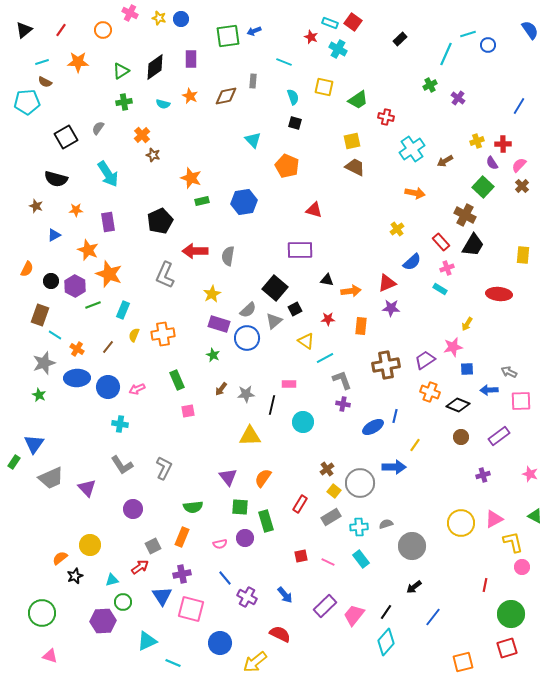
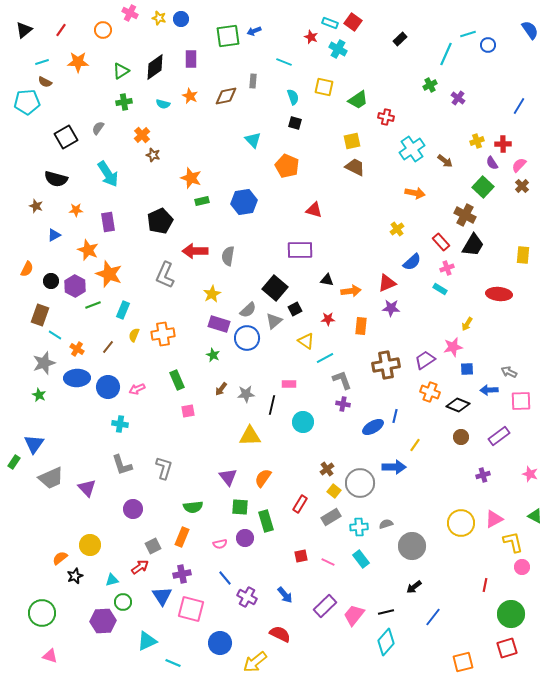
brown arrow at (445, 161): rotated 112 degrees counterclockwise
gray L-shape at (122, 465): rotated 15 degrees clockwise
gray L-shape at (164, 468): rotated 10 degrees counterclockwise
black line at (386, 612): rotated 42 degrees clockwise
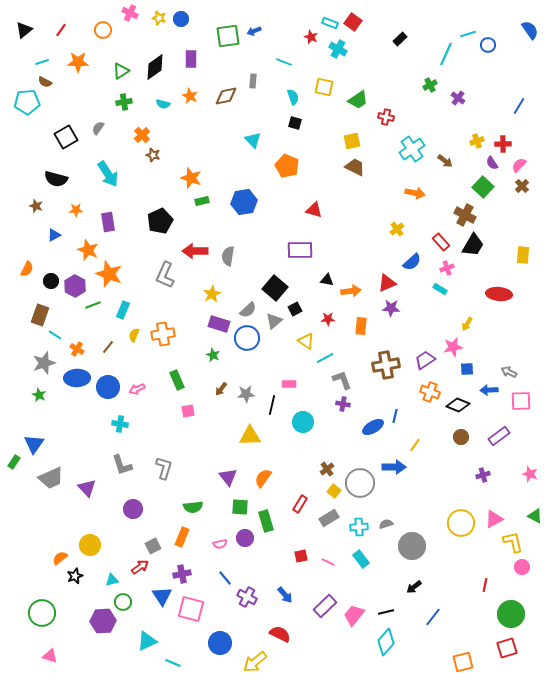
gray rectangle at (331, 517): moved 2 px left, 1 px down
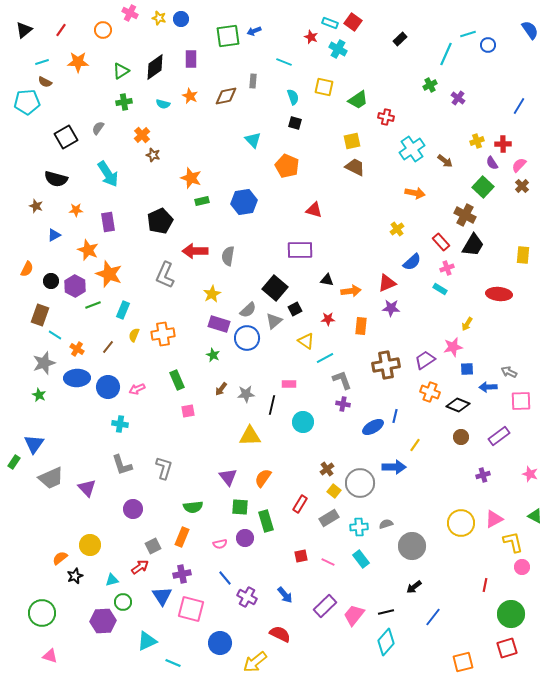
blue arrow at (489, 390): moved 1 px left, 3 px up
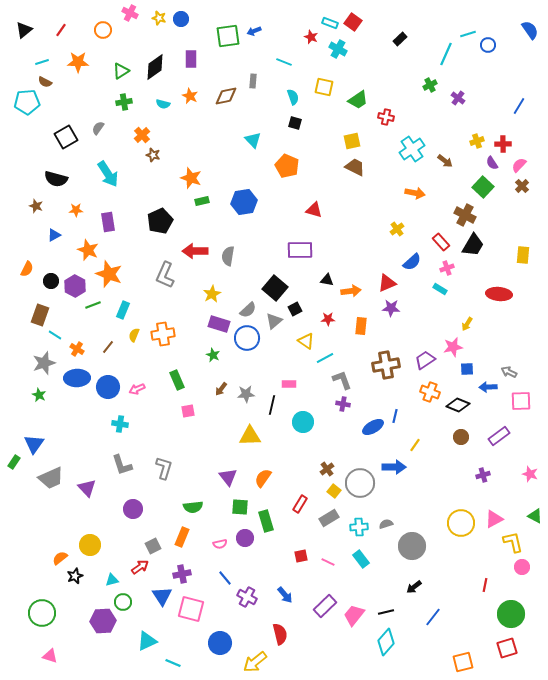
red semicircle at (280, 634): rotated 50 degrees clockwise
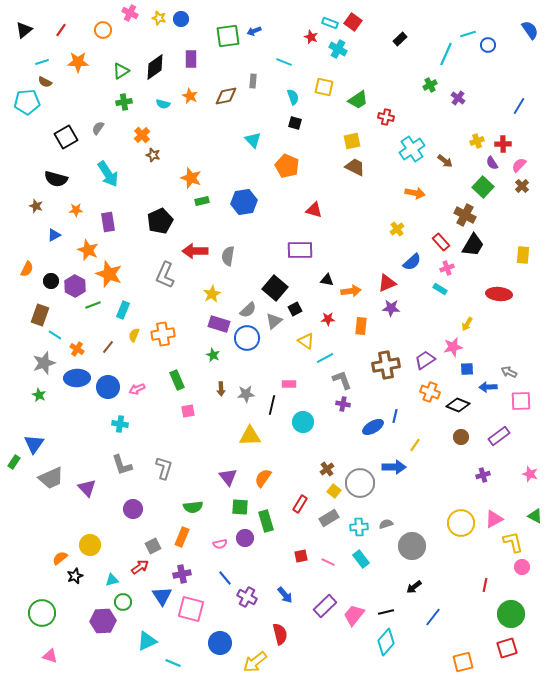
brown arrow at (221, 389): rotated 40 degrees counterclockwise
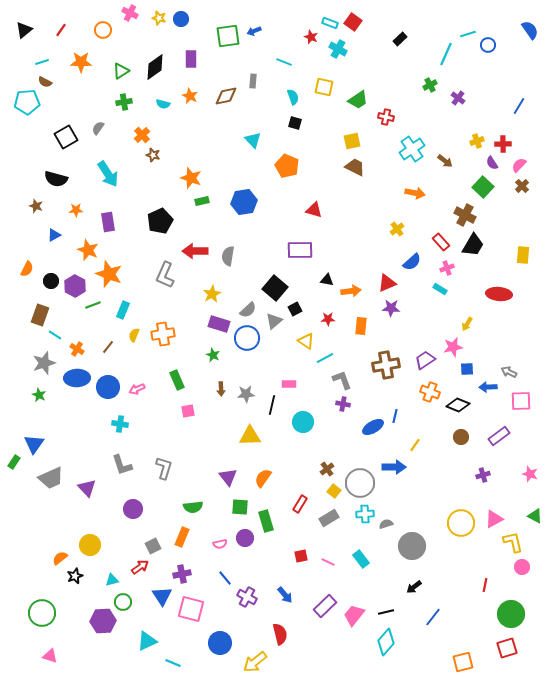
orange star at (78, 62): moved 3 px right
cyan cross at (359, 527): moved 6 px right, 13 px up
